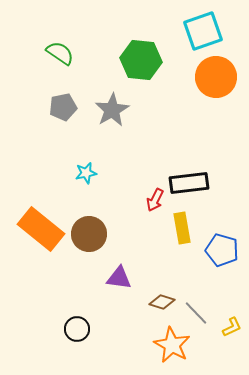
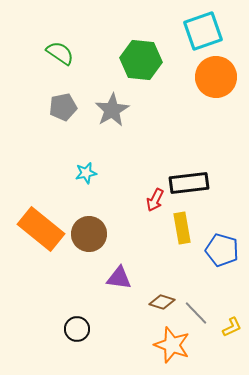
orange star: rotated 9 degrees counterclockwise
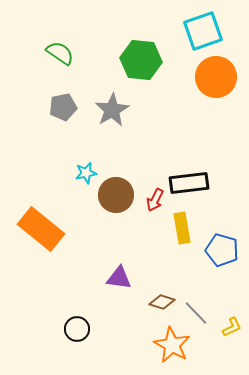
brown circle: moved 27 px right, 39 px up
orange star: rotated 9 degrees clockwise
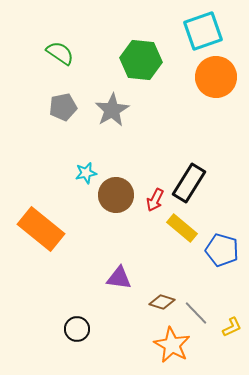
black rectangle: rotated 51 degrees counterclockwise
yellow rectangle: rotated 40 degrees counterclockwise
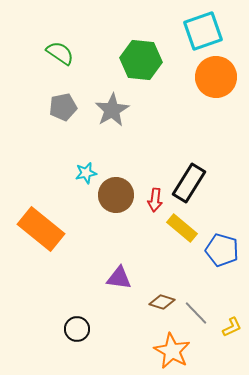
red arrow: rotated 20 degrees counterclockwise
orange star: moved 6 px down
